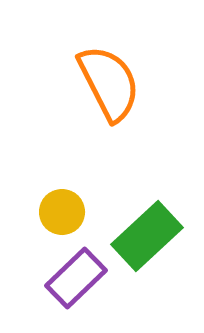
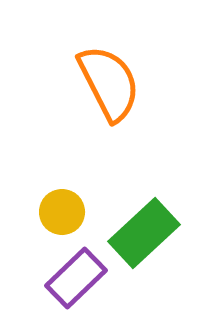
green rectangle: moved 3 px left, 3 px up
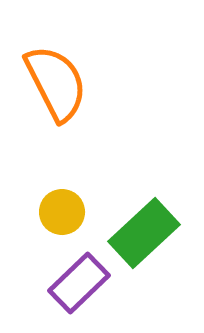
orange semicircle: moved 53 px left
purple rectangle: moved 3 px right, 5 px down
